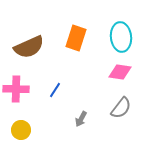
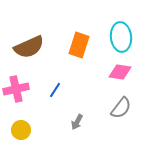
orange rectangle: moved 3 px right, 7 px down
pink cross: rotated 15 degrees counterclockwise
gray arrow: moved 4 px left, 3 px down
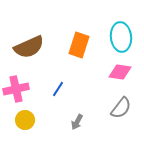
blue line: moved 3 px right, 1 px up
yellow circle: moved 4 px right, 10 px up
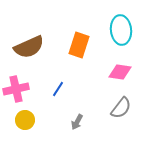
cyan ellipse: moved 7 px up
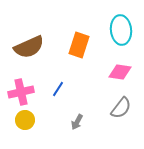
pink cross: moved 5 px right, 3 px down
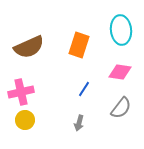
blue line: moved 26 px right
gray arrow: moved 2 px right, 1 px down; rotated 14 degrees counterclockwise
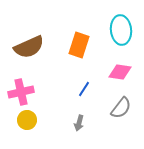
yellow circle: moved 2 px right
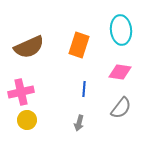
blue line: rotated 28 degrees counterclockwise
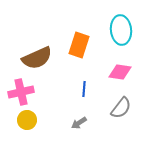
brown semicircle: moved 8 px right, 11 px down
gray arrow: rotated 42 degrees clockwise
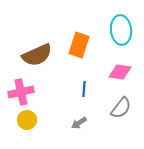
brown semicircle: moved 3 px up
